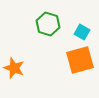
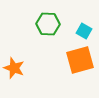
green hexagon: rotated 15 degrees counterclockwise
cyan square: moved 2 px right, 1 px up
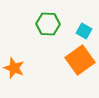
orange square: rotated 20 degrees counterclockwise
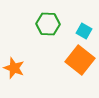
orange square: rotated 16 degrees counterclockwise
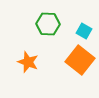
orange star: moved 14 px right, 6 px up
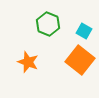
green hexagon: rotated 20 degrees clockwise
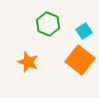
cyan square: rotated 28 degrees clockwise
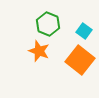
cyan square: rotated 21 degrees counterclockwise
orange star: moved 11 px right, 11 px up
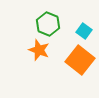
orange star: moved 1 px up
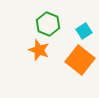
cyan square: rotated 21 degrees clockwise
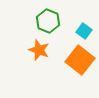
green hexagon: moved 3 px up
cyan square: rotated 21 degrees counterclockwise
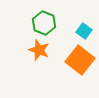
green hexagon: moved 4 px left, 2 px down
